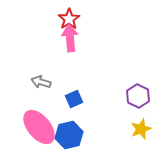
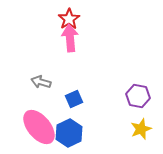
purple hexagon: rotated 15 degrees counterclockwise
blue hexagon: moved 2 px up; rotated 12 degrees counterclockwise
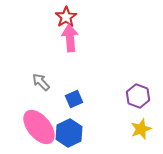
red star: moved 3 px left, 2 px up
gray arrow: rotated 30 degrees clockwise
purple hexagon: rotated 10 degrees clockwise
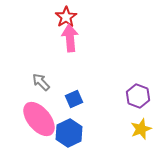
pink ellipse: moved 8 px up
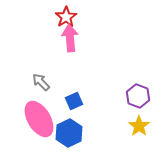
blue square: moved 2 px down
pink ellipse: rotated 9 degrees clockwise
yellow star: moved 2 px left, 3 px up; rotated 15 degrees counterclockwise
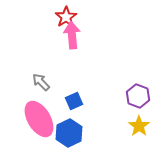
pink arrow: moved 2 px right, 3 px up
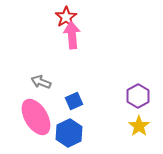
gray arrow: rotated 24 degrees counterclockwise
purple hexagon: rotated 10 degrees clockwise
pink ellipse: moved 3 px left, 2 px up
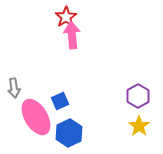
gray arrow: moved 27 px left, 6 px down; rotated 120 degrees counterclockwise
blue square: moved 14 px left
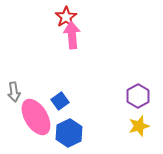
gray arrow: moved 4 px down
blue square: rotated 12 degrees counterclockwise
yellow star: rotated 20 degrees clockwise
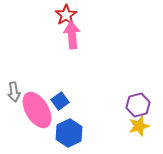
red star: moved 2 px up
purple hexagon: moved 9 px down; rotated 15 degrees clockwise
pink ellipse: moved 1 px right, 7 px up
